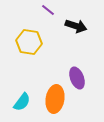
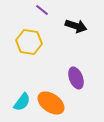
purple line: moved 6 px left
purple ellipse: moved 1 px left
orange ellipse: moved 4 px left, 4 px down; rotated 64 degrees counterclockwise
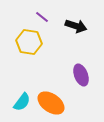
purple line: moved 7 px down
purple ellipse: moved 5 px right, 3 px up
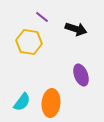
black arrow: moved 3 px down
orange ellipse: rotated 60 degrees clockwise
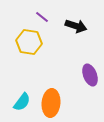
black arrow: moved 3 px up
purple ellipse: moved 9 px right
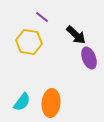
black arrow: moved 9 px down; rotated 25 degrees clockwise
purple ellipse: moved 1 px left, 17 px up
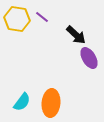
yellow hexagon: moved 12 px left, 23 px up
purple ellipse: rotated 10 degrees counterclockwise
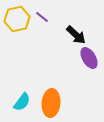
yellow hexagon: rotated 20 degrees counterclockwise
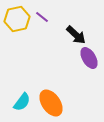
orange ellipse: rotated 40 degrees counterclockwise
